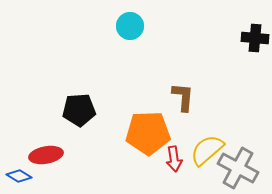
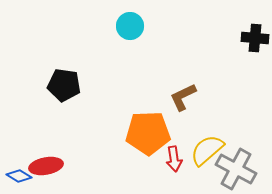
brown L-shape: rotated 120 degrees counterclockwise
black pentagon: moved 15 px left, 25 px up; rotated 12 degrees clockwise
red ellipse: moved 11 px down
gray cross: moved 2 px left, 1 px down
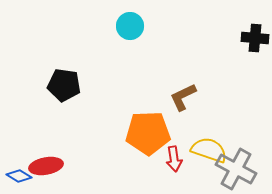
yellow semicircle: moved 2 px right; rotated 60 degrees clockwise
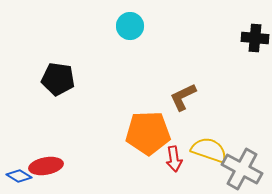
black pentagon: moved 6 px left, 6 px up
gray cross: moved 6 px right
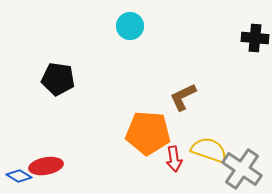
orange pentagon: rotated 6 degrees clockwise
gray cross: rotated 6 degrees clockwise
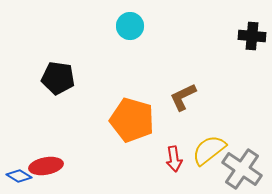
black cross: moved 3 px left, 2 px up
black pentagon: moved 1 px up
orange pentagon: moved 16 px left, 13 px up; rotated 12 degrees clockwise
yellow semicircle: rotated 57 degrees counterclockwise
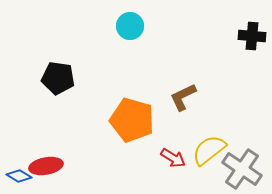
red arrow: moved 1 px left, 1 px up; rotated 50 degrees counterclockwise
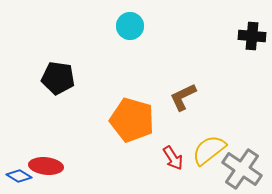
red arrow: rotated 25 degrees clockwise
red ellipse: rotated 16 degrees clockwise
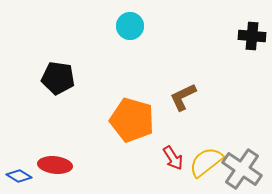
yellow semicircle: moved 3 px left, 12 px down
red ellipse: moved 9 px right, 1 px up
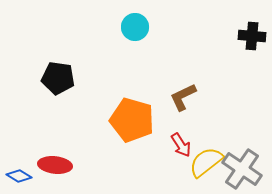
cyan circle: moved 5 px right, 1 px down
red arrow: moved 8 px right, 13 px up
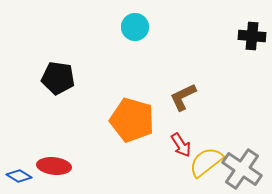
red ellipse: moved 1 px left, 1 px down
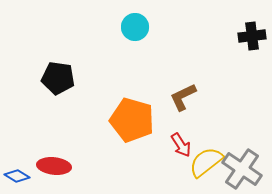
black cross: rotated 12 degrees counterclockwise
blue diamond: moved 2 px left
